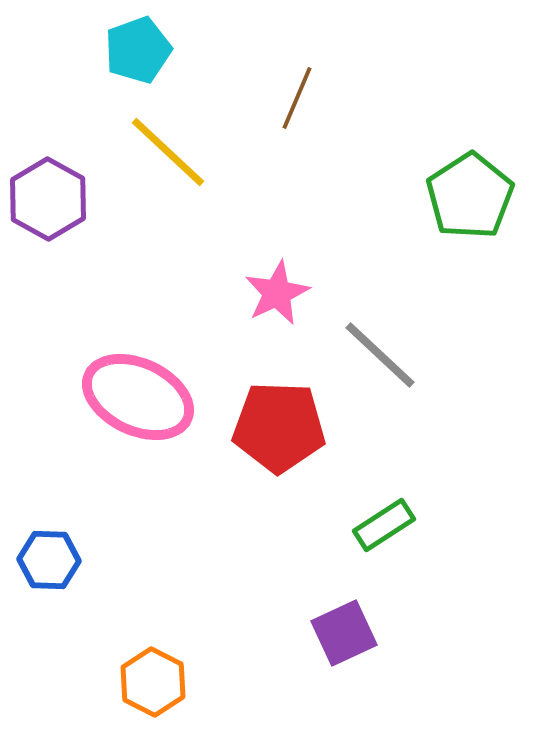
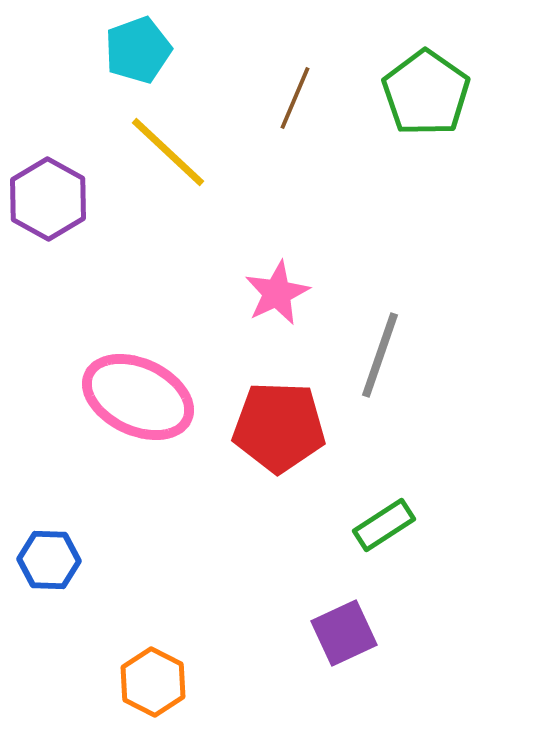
brown line: moved 2 px left
green pentagon: moved 44 px left, 103 px up; rotated 4 degrees counterclockwise
gray line: rotated 66 degrees clockwise
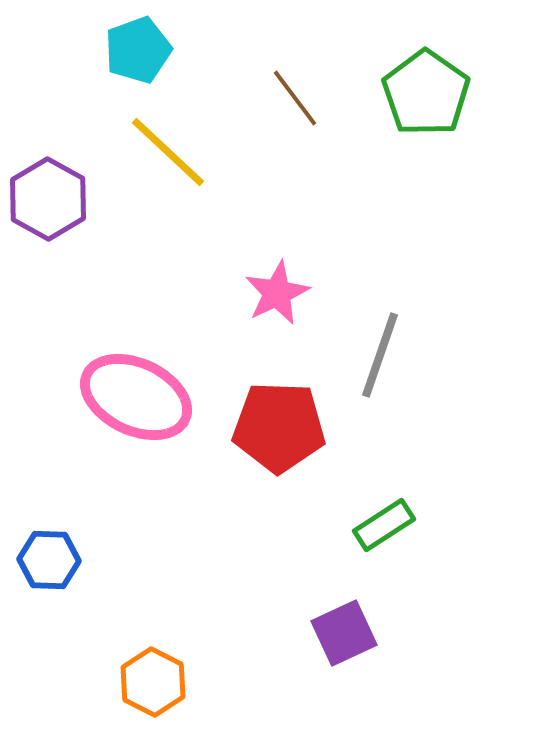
brown line: rotated 60 degrees counterclockwise
pink ellipse: moved 2 px left
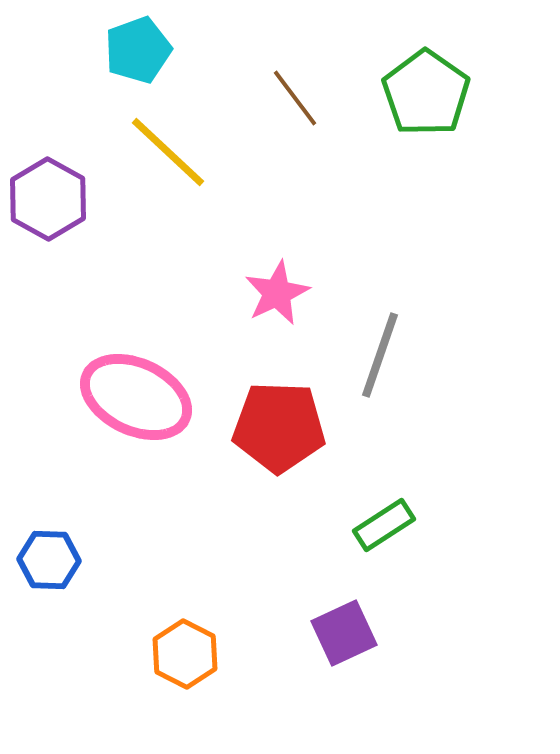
orange hexagon: moved 32 px right, 28 px up
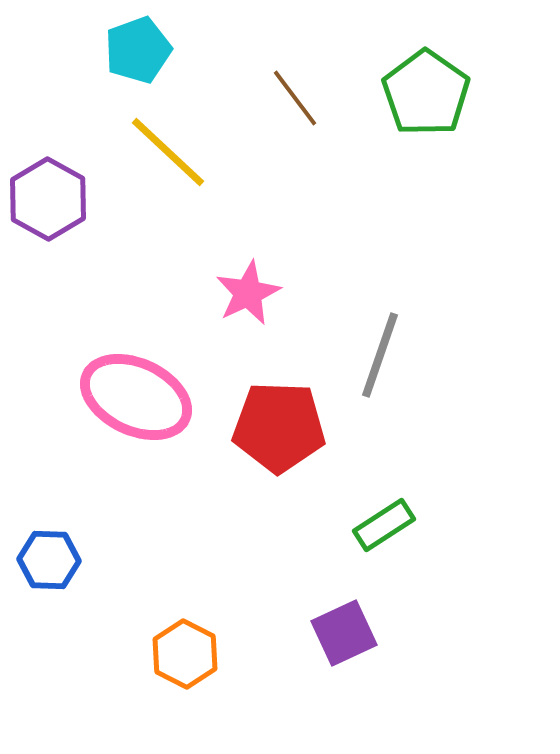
pink star: moved 29 px left
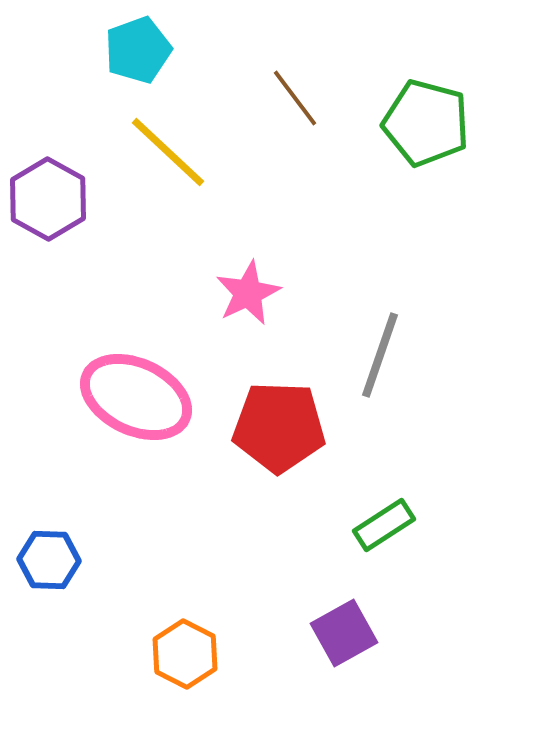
green pentagon: moved 30 px down; rotated 20 degrees counterclockwise
purple square: rotated 4 degrees counterclockwise
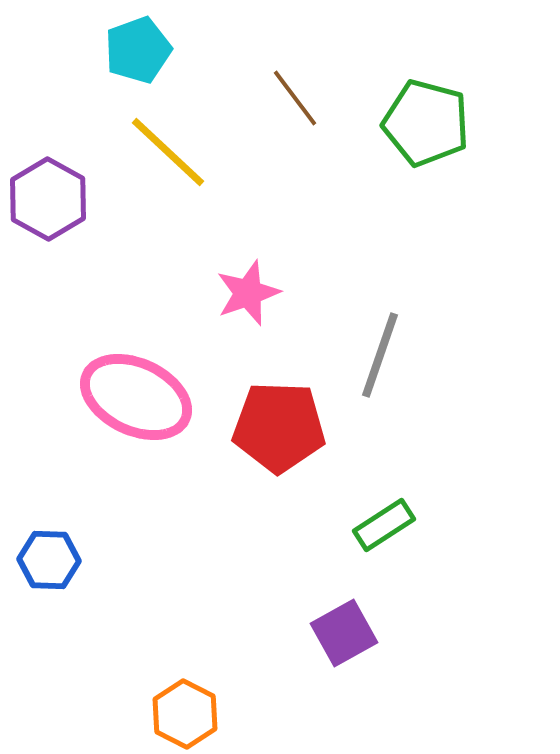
pink star: rotated 6 degrees clockwise
orange hexagon: moved 60 px down
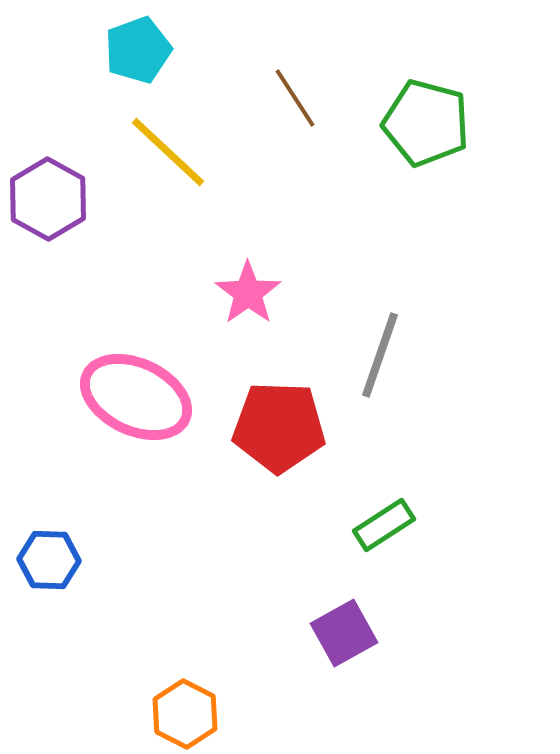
brown line: rotated 4 degrees clockwise
pink star: rotated 16 degrees counterclockwise
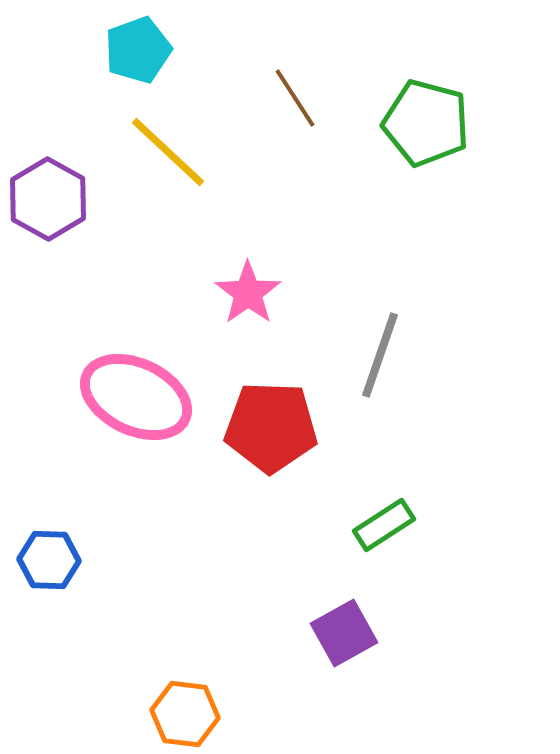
red pentagon: moved 8 px left
orange hexagon: rotated 20 degrees counterclockwise
